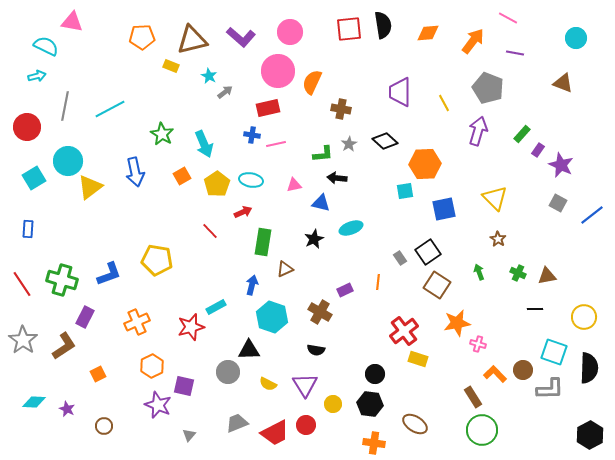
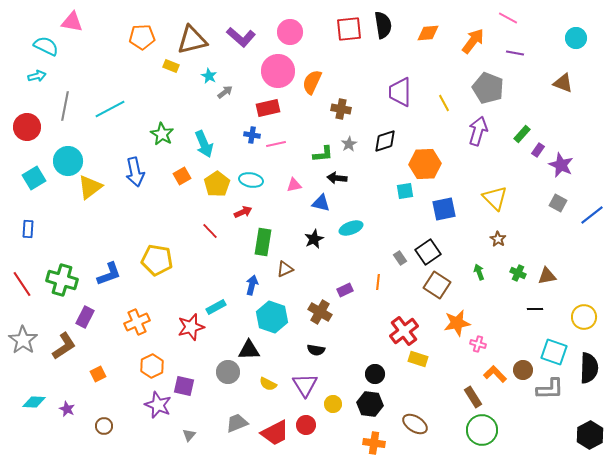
black diamond at (385, 141): rotated 60 degrees counterclockwise
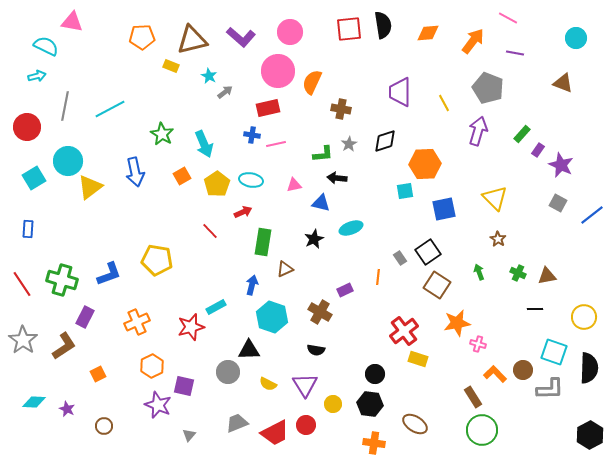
orange line at (378, 282): moved 5 px up
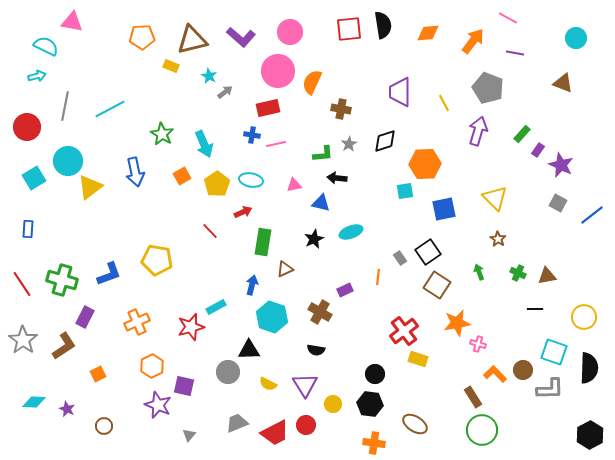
cyan ellipse at (351, 228): moved 4 px down
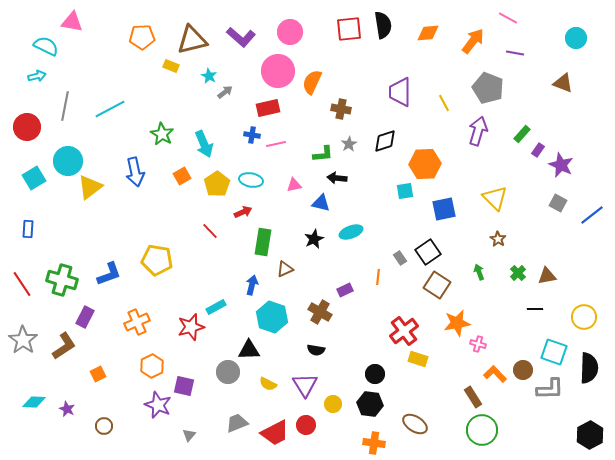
green cross at (518, 273): rotated 21 degrees clockwise
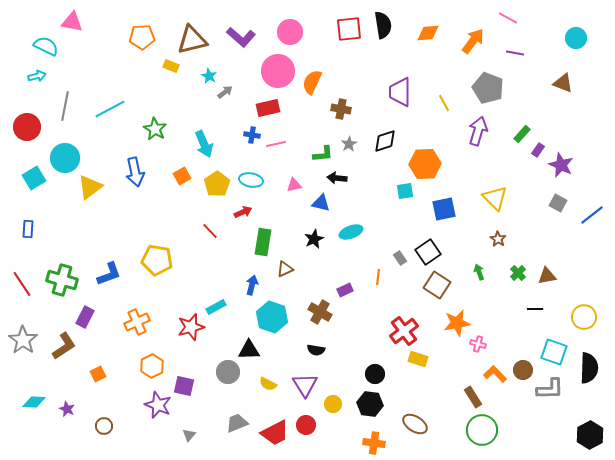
green star at (162, 134): moved 7 px left, 5 px up
cyan circle at (68, 161): moved 3 px left, 3 px up
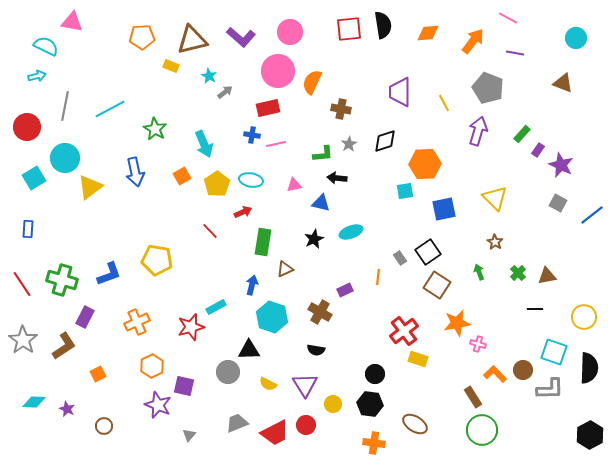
brown star at (498, 239): moved 3 px left, 3 px down
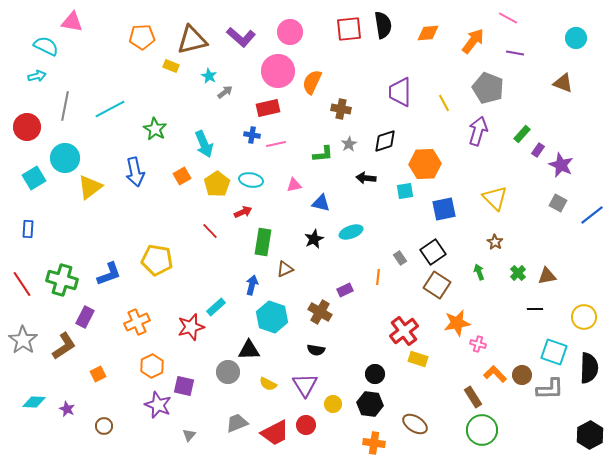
black arrow at (337, 178): moved 29 px right
black square at (428, 252): moved 5 px right
cyan rectangle at (216, 307): rotated 12 degrees counterclockwise
brown circle at (523, 370): moved 1 px left, 5 px down
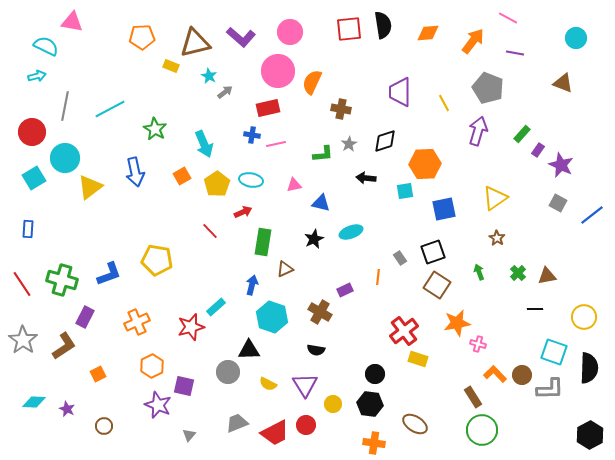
brown triangle at (192, 40): moved 3 px right, 3 px down
red circle at (27, 127): moved 5 px right, 5 px down
yellow triangle at (495, 198): rotated 40 degrees clockwise
brown star at (495, 242): moved 2 px right, 4 px up
black square at (433, 252): rotated 15 degrees clockwise
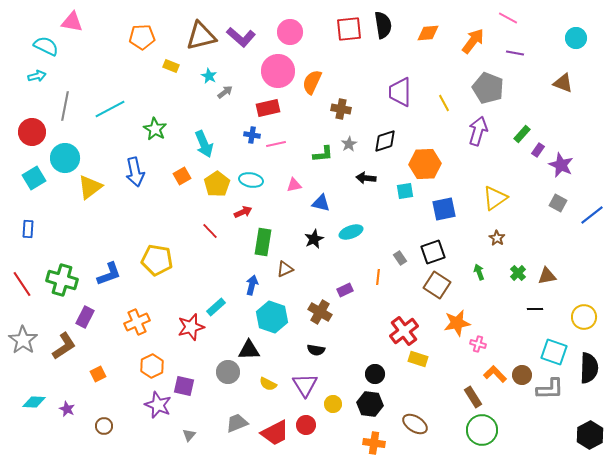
brown triangle at (195, 43): moved 6 px right, 7 px up
